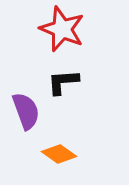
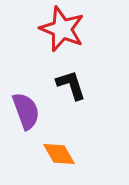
black L-shape: moved 8 px right, 3 px down; rotated 76 degrees clockwise
orange diamond: rotated 24 degrees clockwise
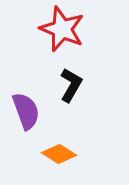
black L-shape: rotated 48 degrees clockwise
orange diamond: rotated 28 degrees counterclockwise
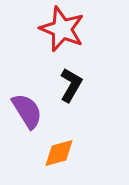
purple semicircle: moved 1 px right; rotated 12 degrees counterclockwise
orange diamond: moved 1 px up; rotated 48 degrees counterclockwise
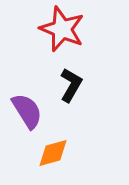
orange diamond: moved 6 px left
